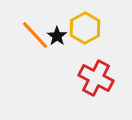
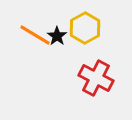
orange line: rotated 16 degrees counterclockwise
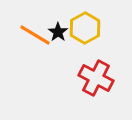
black star: moved 1 px right, 4 px up
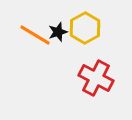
black star: rotated 18 degrees clockwise
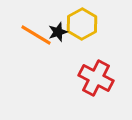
yellow hexagon: moved 3 px left, 4 px up
orange line: moved 1 px right
